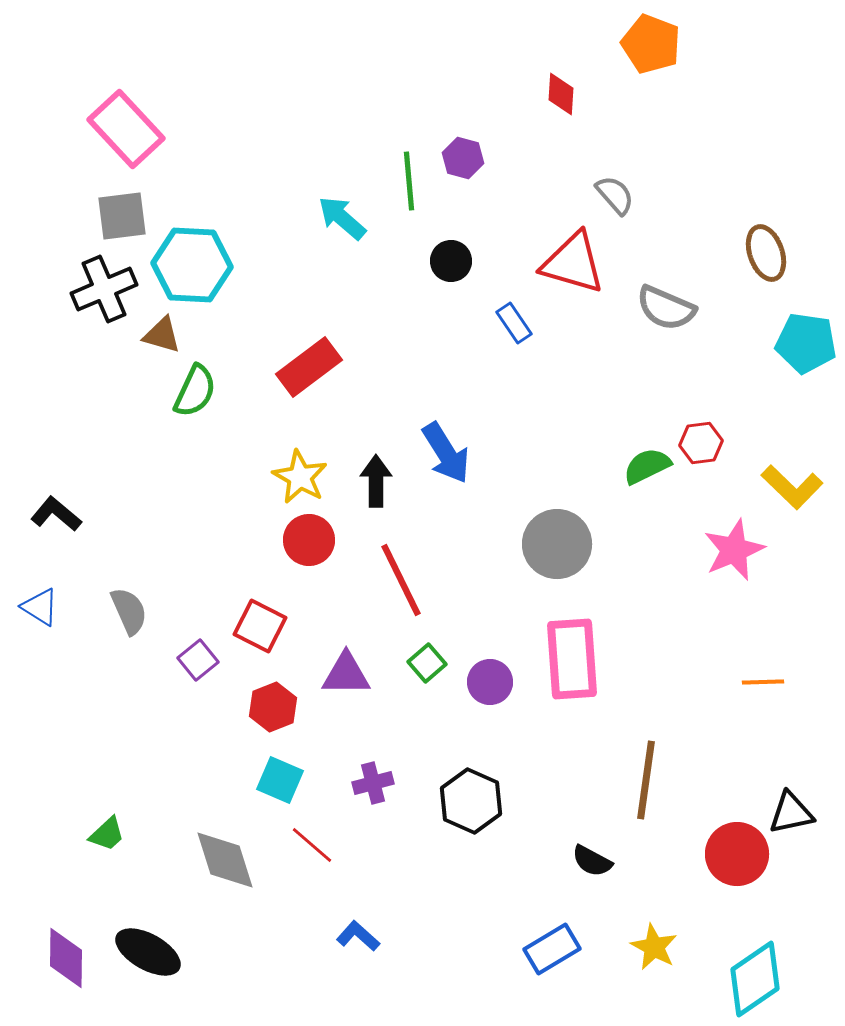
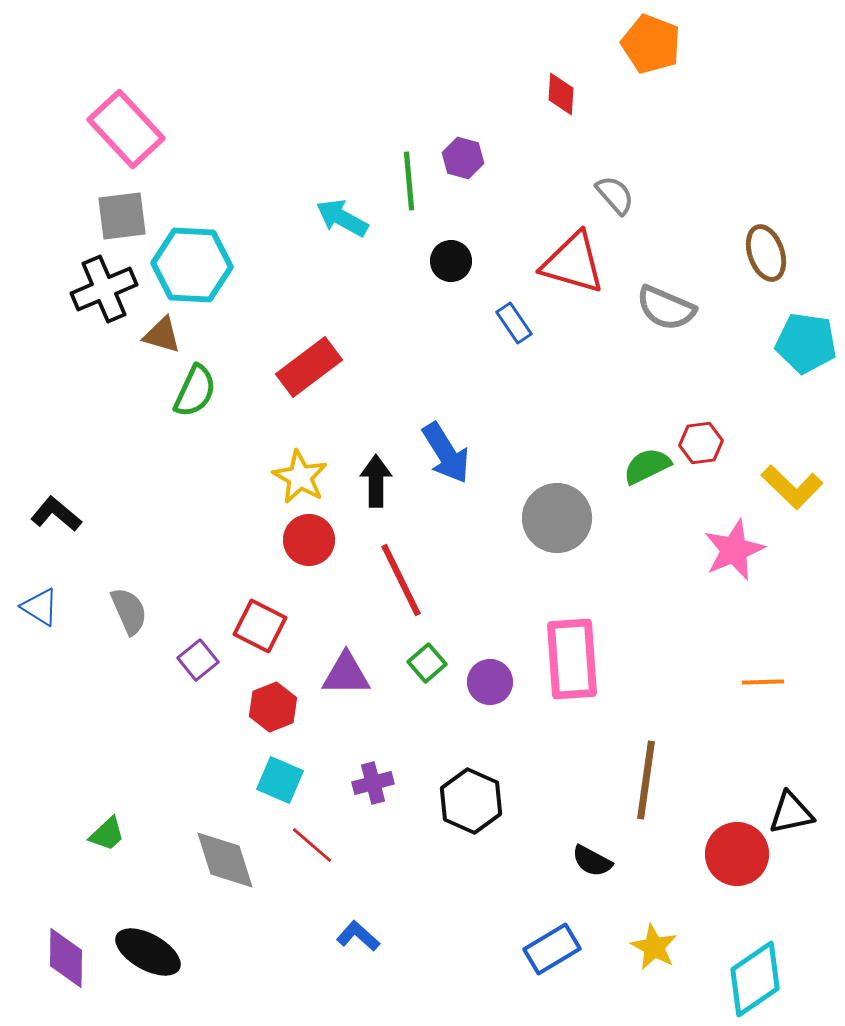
cyan arrow at (342, 218): rotated 12 degrees counterclockwise
gray circle at (557, 544): moved 26 px up
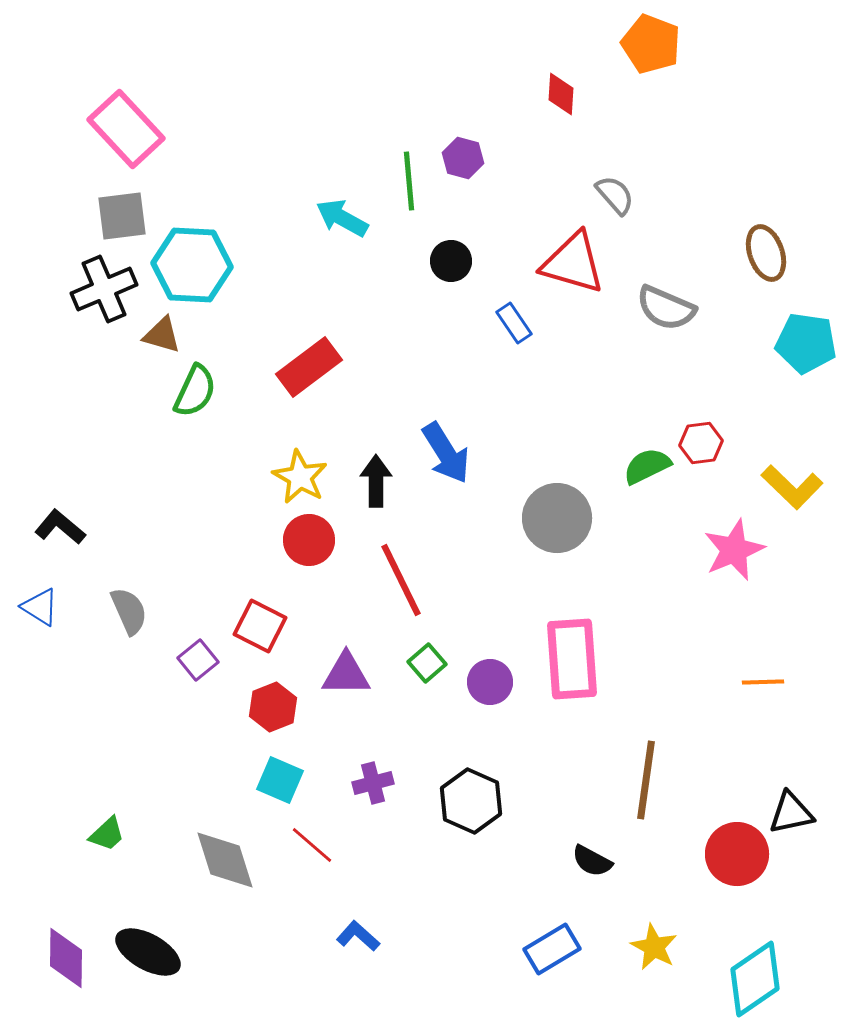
black L-shape at (56, 514): moved 4 px right, 13 px down
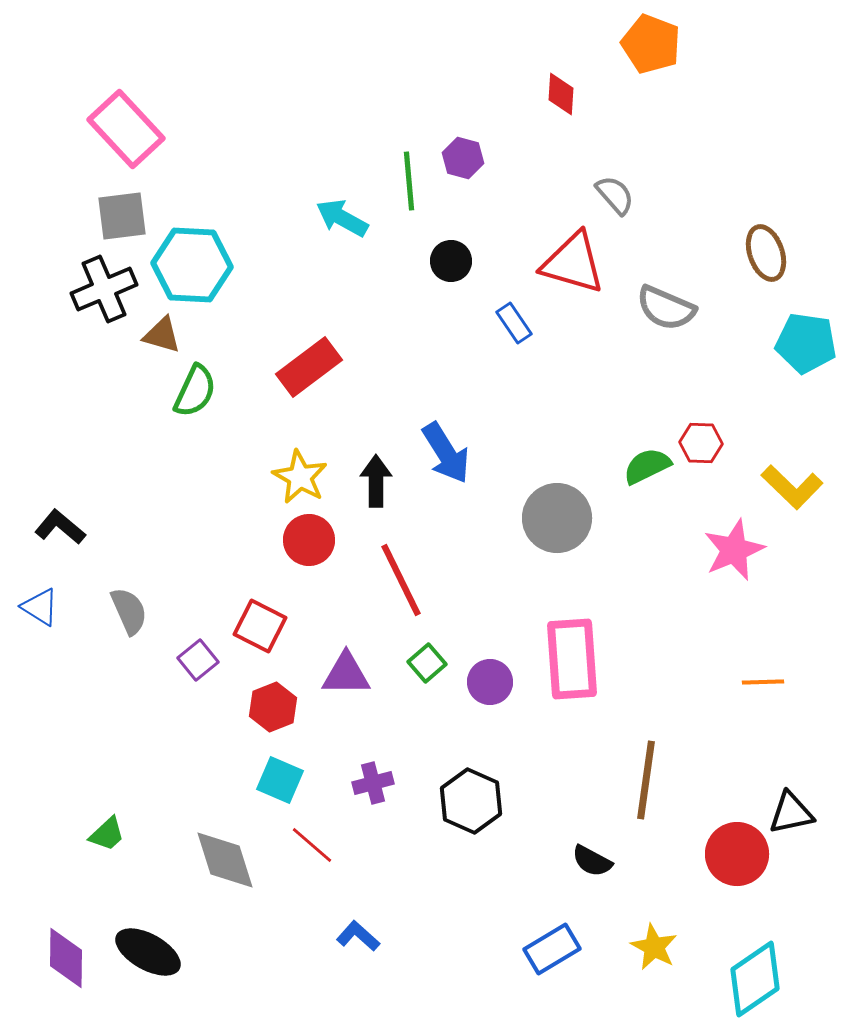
red hexagon at (701, 443): rotated 9 degrees clockwise
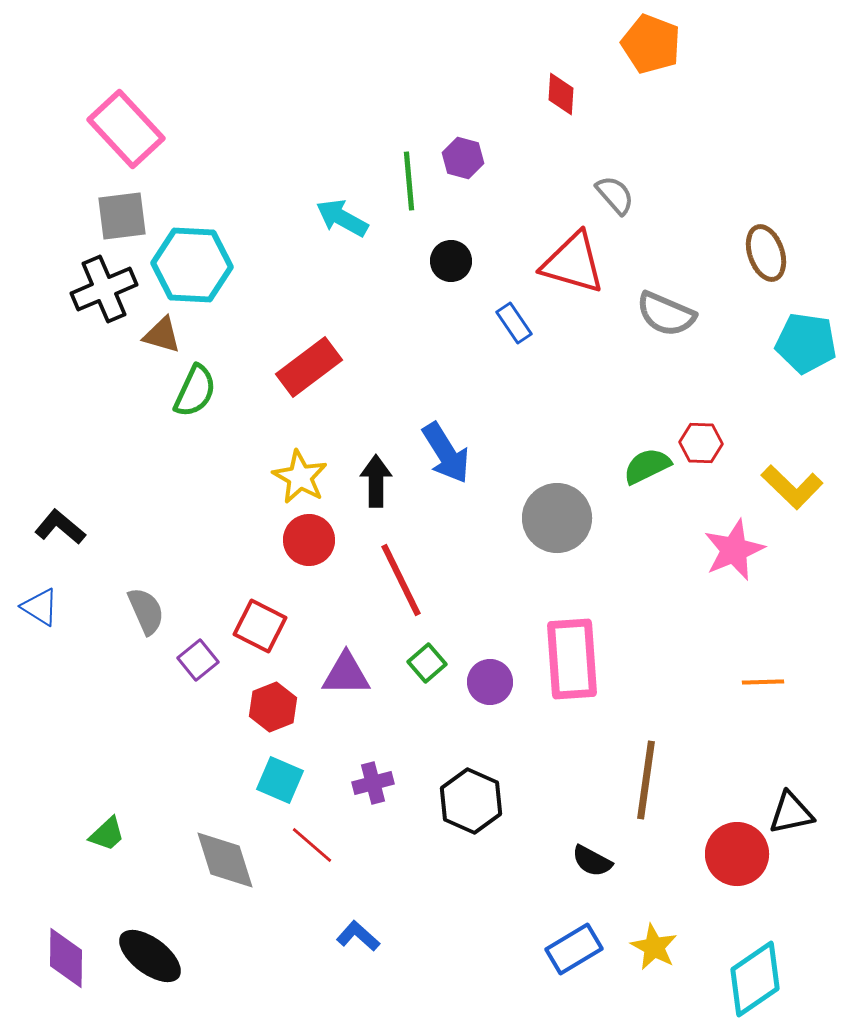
gray semicircle at (666, 308): moved 6 px down
gray semicircle at (129, 611): moved 17 px right
blue rectangle at (552, 949): moved 22 px right
black ellipse at (148, 952): moved 2 px right, 4 px down; rotated 8 degrees clockwise
